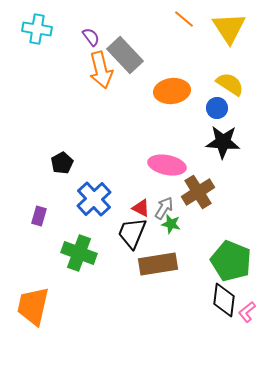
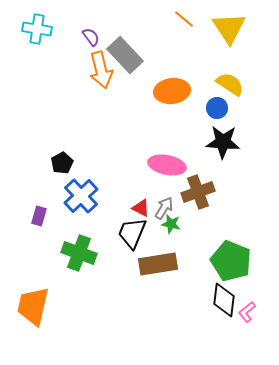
brown cross: rotated 12 degrees clockwise
blue cross: moved 13 px left, 3 px up
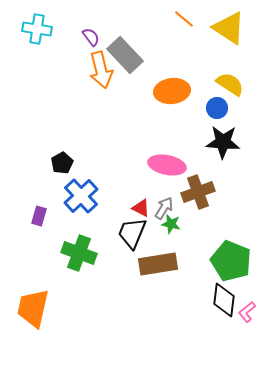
yellow triangle: rotated 24 degrees counterclockwise
orange trapezoid: moved 2 px down
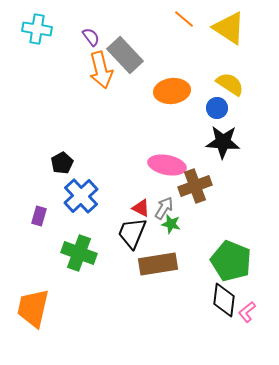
brown cross: moved 3 px left, 6 px up
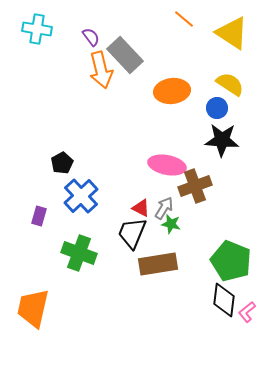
yellow triangle: moved 3 px right, 5 px down
black star: moved 1 px left, 2 px up
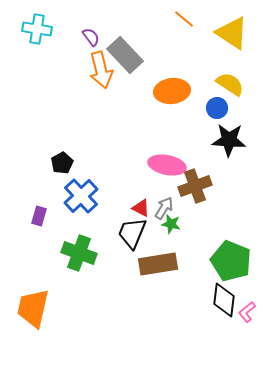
black star: moved 7 px right
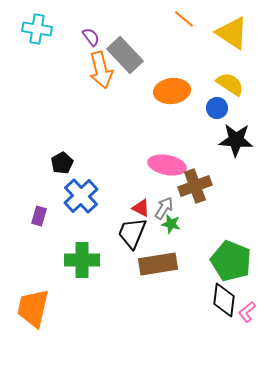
black star: moved 7 px right
green cross: moved 3 px right, 7 px down; rotated 20 degrees counterclockwise
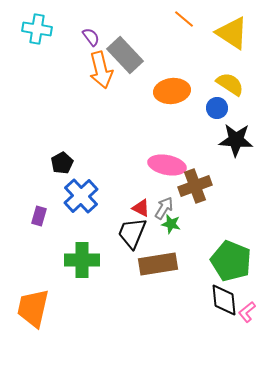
black diamond: rotated 12 degrees counterclockwise
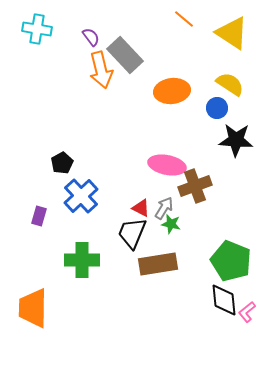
orange trapezoid: rotated 12 degrees counterclockwise
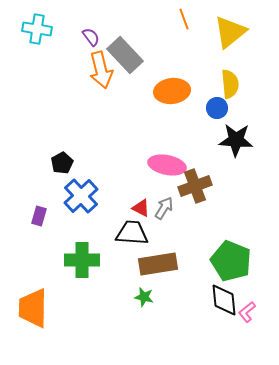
orange line: rotated 30 degrees clockwise
yellow triangle: moved 2 px left, 1 px up; rotated 48 degrees clockwise
yellow semicircle: rotated 52 degrees clockwise
green star: moved 27 px left, 73 px down
black trapezoid: rotated 72 degrees clockwise
